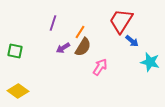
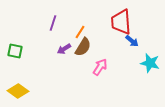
red trapezoid: moved 1 px down; rotated 36 degrees counterclockwise
purple arrow: moved 1 px right, 1 px down
cyan star: moved 1 px down
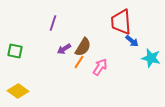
orange line: moved 1 px left, 30 px down
cyan star: moved 1 px right, 5 px up
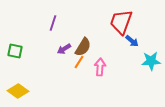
red trapezoid: rotated 24 degrees clockwise
cyan star: moved 3 px down; rotated 18 degrees counterclockwise
pink arrow: rotated 30 degrees counterclockwise
